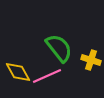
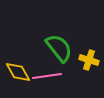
yellow cross: moved 2 px left
pink line: rotated 16 degrees clockwise
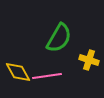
green semicircle: moved 10 px up; rotated 68 degrees clockwise
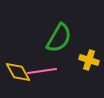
pink line: moved 5 px left, 5 px up
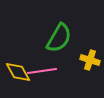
yellow cross: moved 1 px right
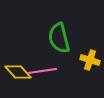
green semicircle: rotated 136 degrees clockwise
yellow diamond: rotated 12 degrees counterclockwise
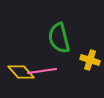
yellow diamond: moved 3 px right
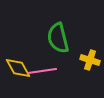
green semicircle: moved 1 px left
yellow diamond: moved 3 px left, 4 px up; rotated 12 degrees clockwise
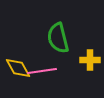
yellow cross: rotated 18 degrees counterclockwise
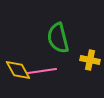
yellow cross: rotated 12 degrees clockwise
yellow diamond: moved 2 px down
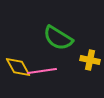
green semicircle: rotated 44 degrees counterclockwise
yellow diamond: moved 3 px up
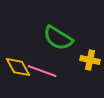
pink line: rotated 28 degrees clockwise
